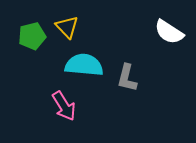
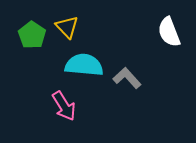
white semicircle: rotated 36 degrees clockwise
green pentagon: moved 1 px up; rotated 24 degrees counterclockwise
gray L-shape: rotated 124 degrees clockwise
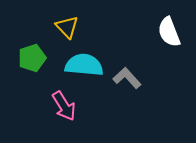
green pentagon: moved 23 px down; rotated 20 degrees clockwise
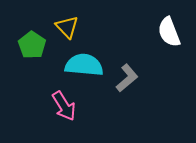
green pentagon: moved 13 px up; rotated 20 degrees counterclockwise
gray L-shape: rotated 92 degrees clockwise
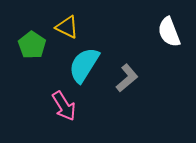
yellow triangle: rotated 20 degrees counterclockwise
cyan semicircle: rotated 63 degrees counterclockwise
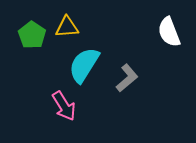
yellow triangle: rotated 30 degrees counterclockwise
green pentagon: moved 10 px up
